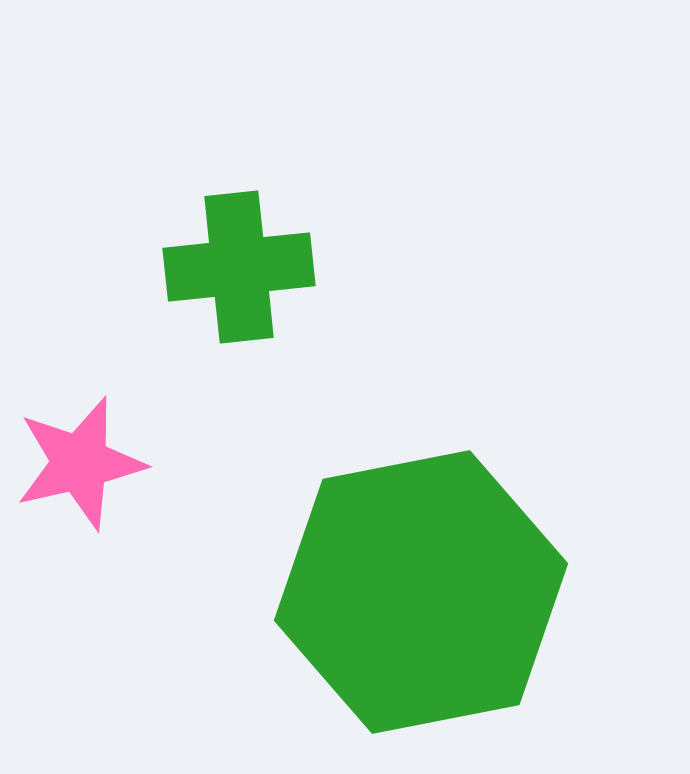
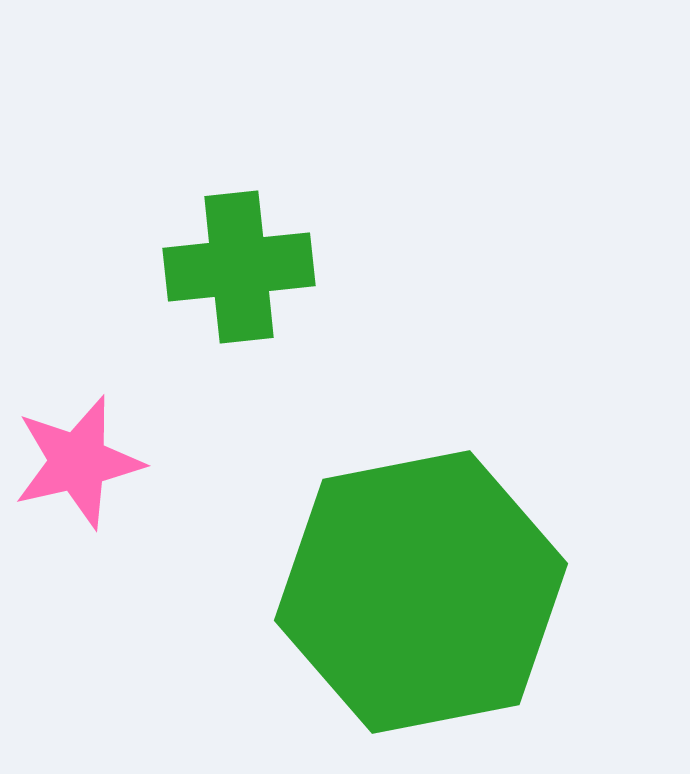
pink star: moved 2 px left, 1 px up
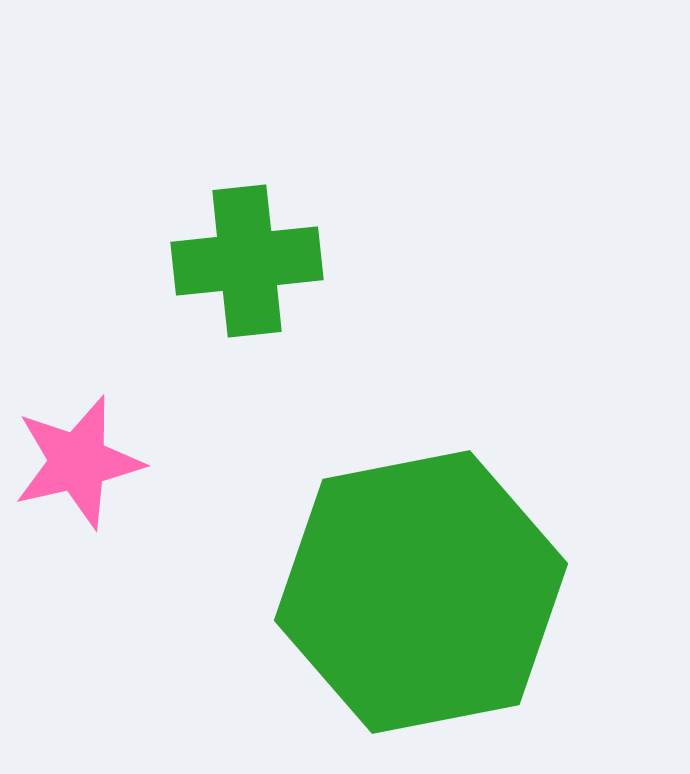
green cross: moved 8 px right, 6 px up
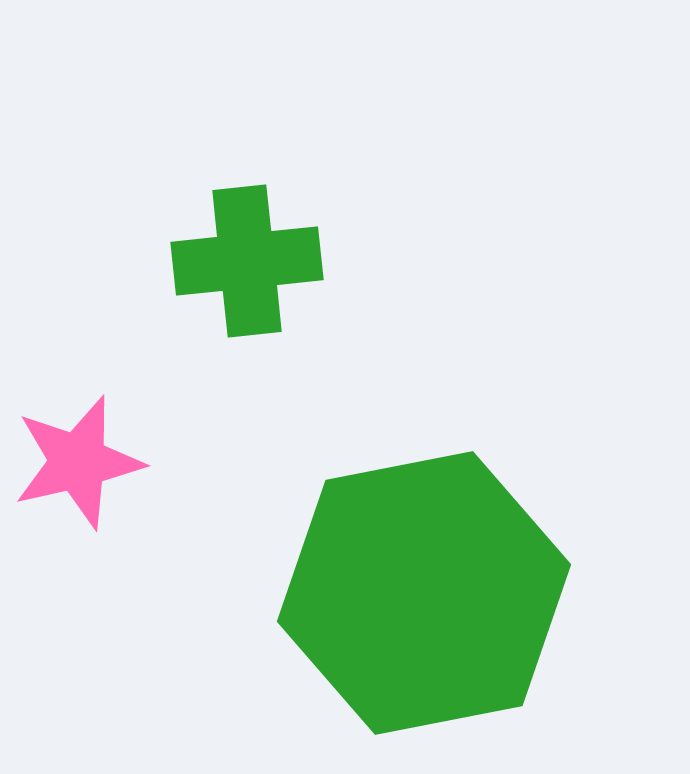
green hexagon: moved 3 px right, 1 px down
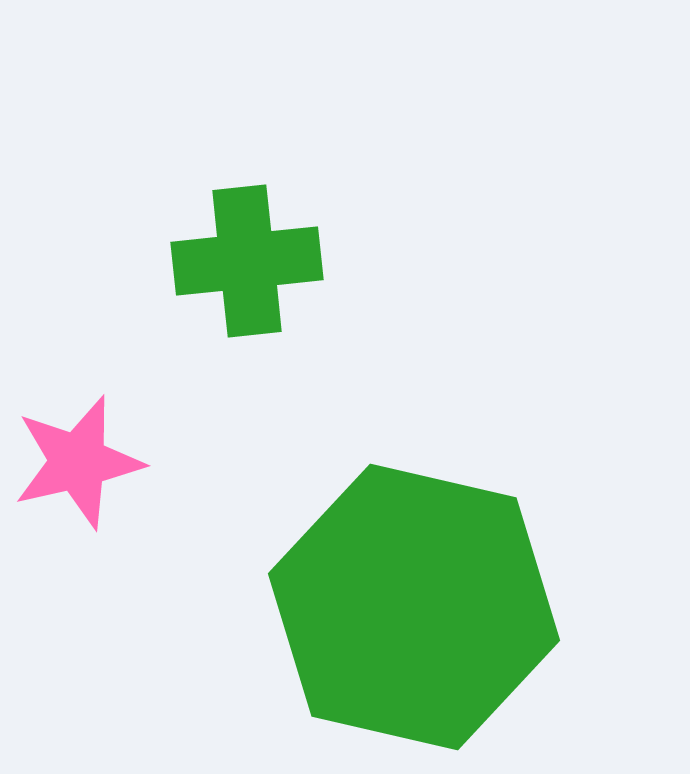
green hexagon: moved 10 px left, 14 px down; rotated 24 degrees clockwise
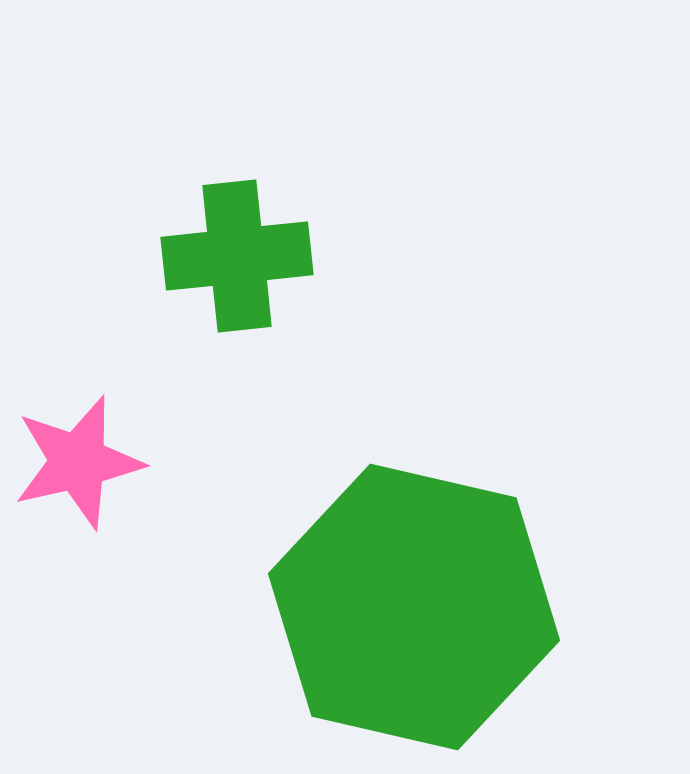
green cross: moved 10 px left, 5 px up
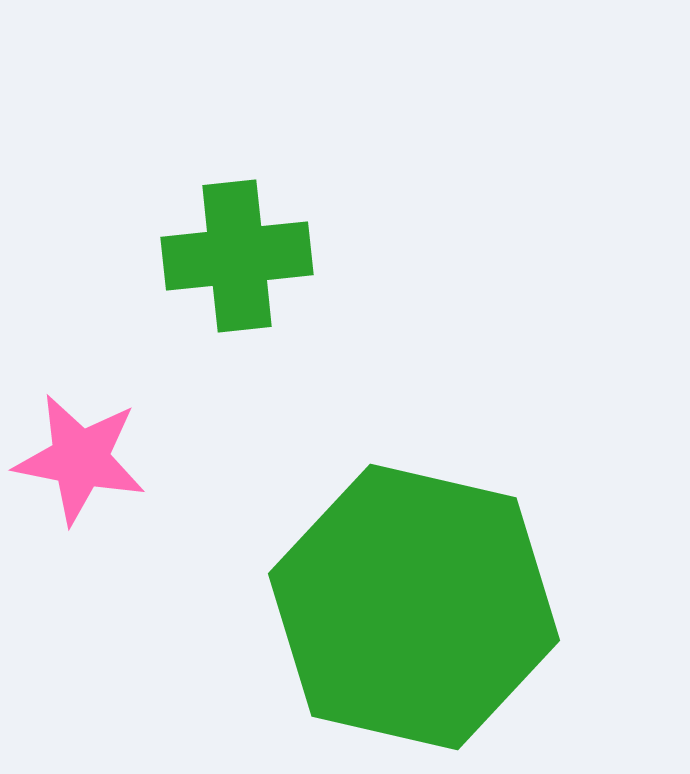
pink star: moved 2 px right, 3 px up; rotated 24 degrees clockwise
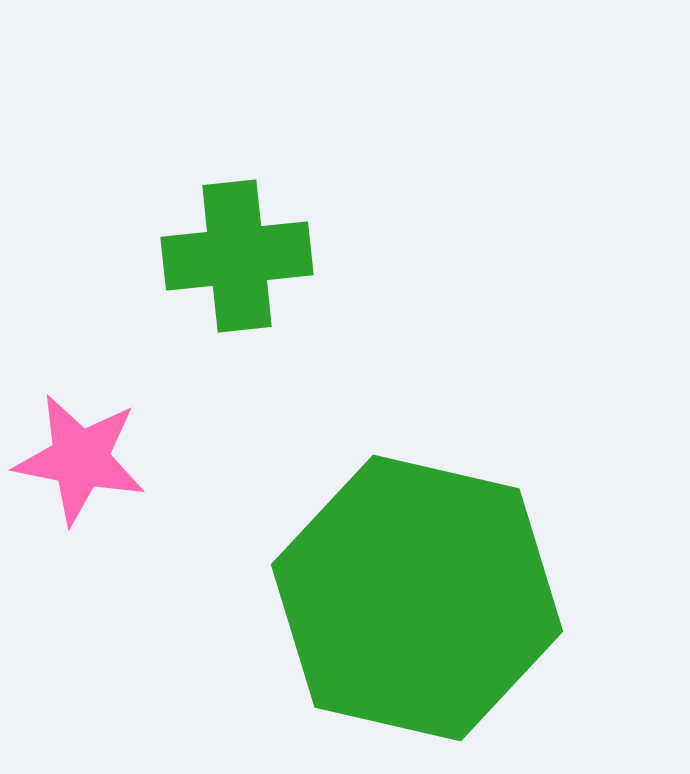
green hexagon: moved 3 px right, 9 px up
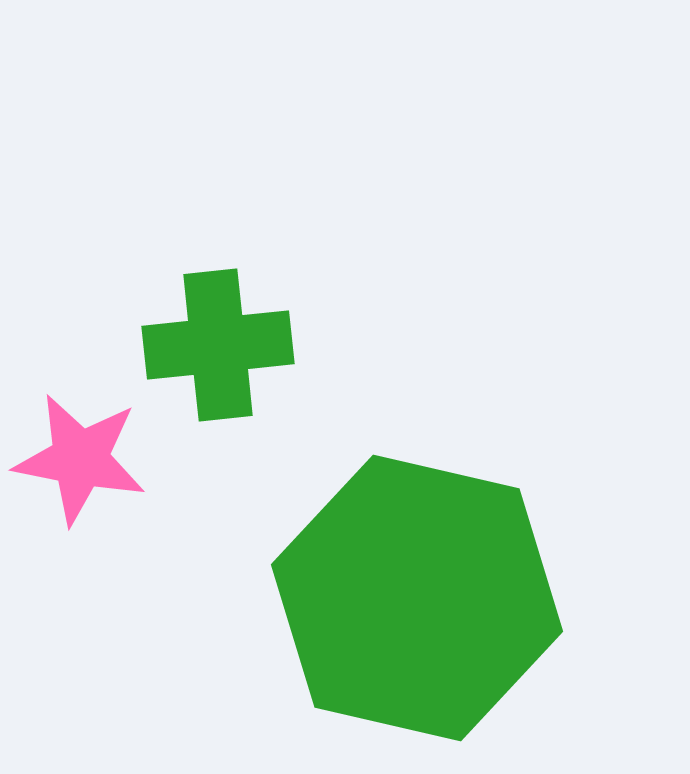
green cross: moved 19 px left, 89 px down
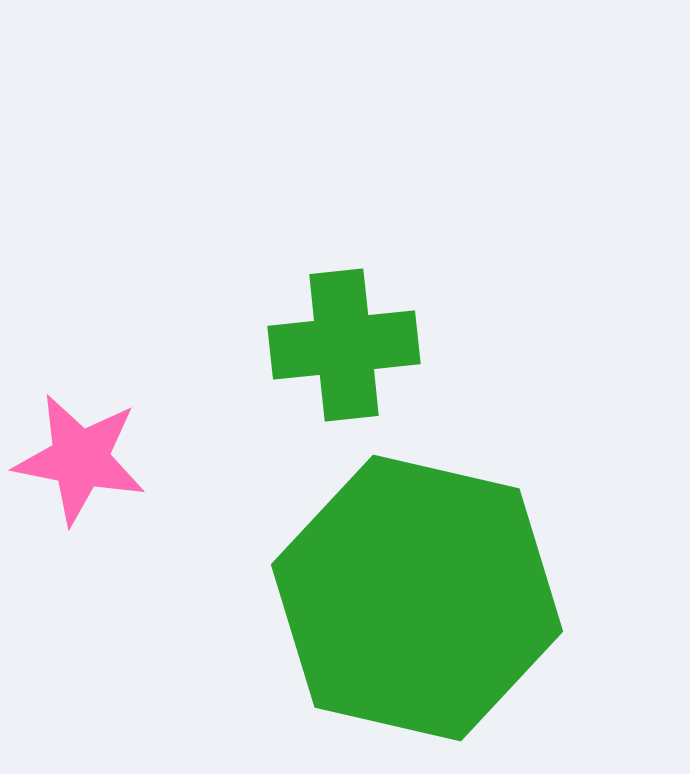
green cross: moved 126 px right
